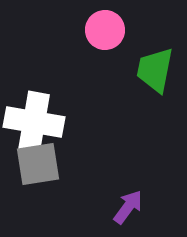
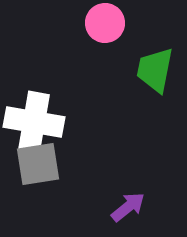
pink circle: moved 7 px up
purple arrow: rotated 15 degrees clockwise
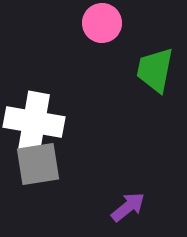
pink circle: moved 3 px left
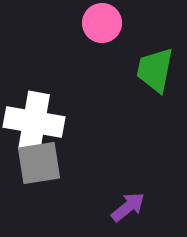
gray square: moved 1 px right, 1 px up
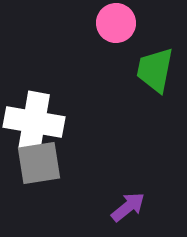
pink circle: moved 14 px right
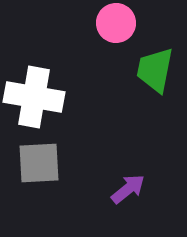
white cross: moved 25 px up
gray square: rotated 6 degrees clockwise
purple arrow: moved 18 px up
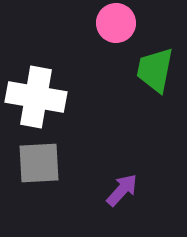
white cross: moved 2 px right
purple arrow: moved 6 px left, 1 px down; rotated 9 degrees counterclockwise
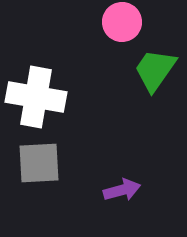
pink circle: moved 6 px right, 1 px up
green trapezoid: rotated 24 degrees clockwise
purple arrow: rotated 33 degrees clockwise
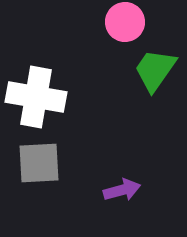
pink circle: moved 3 px right
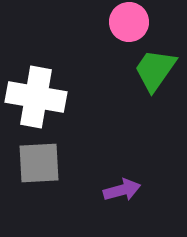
pink circle: moved 4 px right
